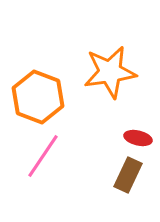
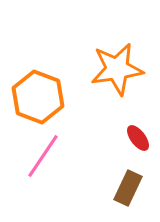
orange star: moved 7 px right, 3 px up
red ellipse: rotated 40 degrees clockwise
brown rectangle: moved 13 px down
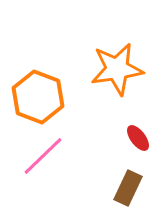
pink line: rotated 12 degrees clockwise
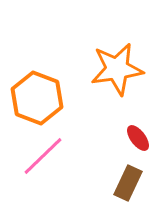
orange hexagon: moved 1 px left, 1 px down
brown rectangle: moved 5 px up
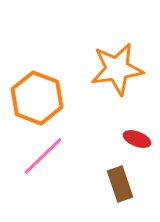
red ellipse: moved 1 px left, 1 px down; rotated 32 degrees counterclockwise
brown rectangle: moved 8 px left, 1 px down; rotated 44 degrees counterclockwise
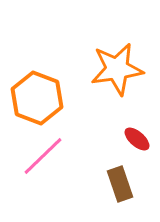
red ellipse: rotated 20 degrees clockwise
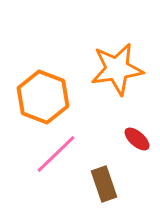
orange hexagon: moved 6 px right, 1 px up
pink line: moved 13 px right, 2 px up
brown rectangle: moved 16 px left
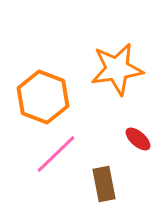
red ellipse: moved 1 px right
brown rectangle: rotated 8 degrees clockwise
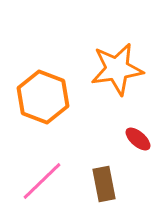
pink line: moved 14 px left, 27 px down
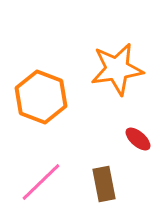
orange hexagon: moved 2 px left
pink line: moved 1 px left, 1 px down
